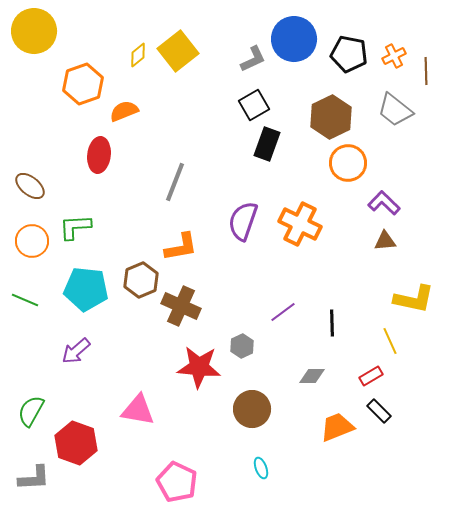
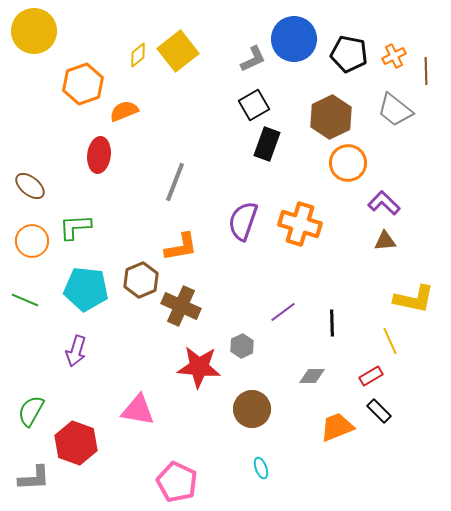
orange cross at (300, 224): rotated 9 degrees counterclockwise
purple arrow at (76, 351): rotated 32 degrees counterclockwise
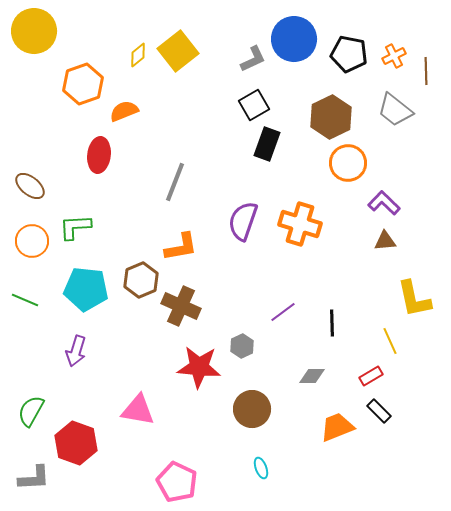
yellow L-shape at (414, 299): rotated 66 degrees clockwise
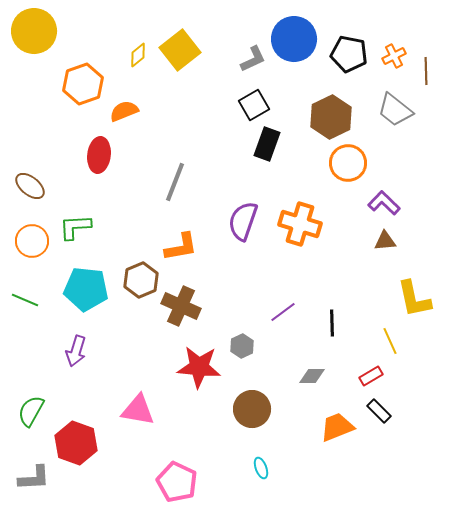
yellow square at (178, 51): moved 2 px right, 1 px up
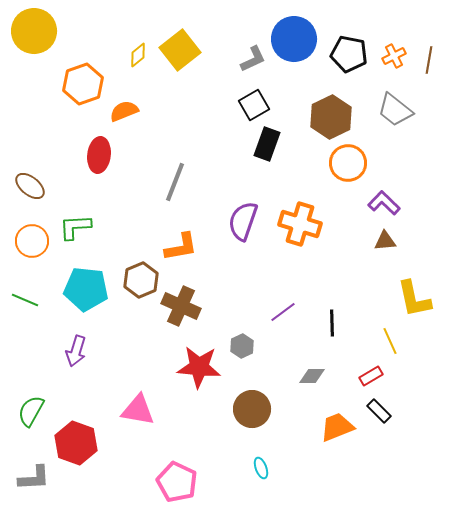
brown line at (426, 71): moved 3 px right, 11 px up; rotated 12 degrees clockwise
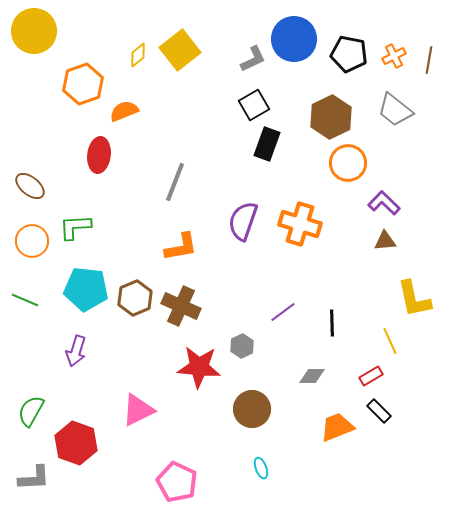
brown hexagon at (141, 280): moved 6 px left, 18 px down
pink triangle at (138, 410): rotated 36 degrees counterclockwise
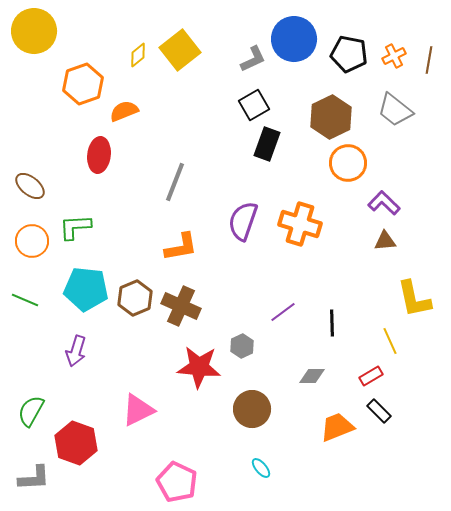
cyan ellipse at (261, 468): rotated 20 degrees counterclockwise
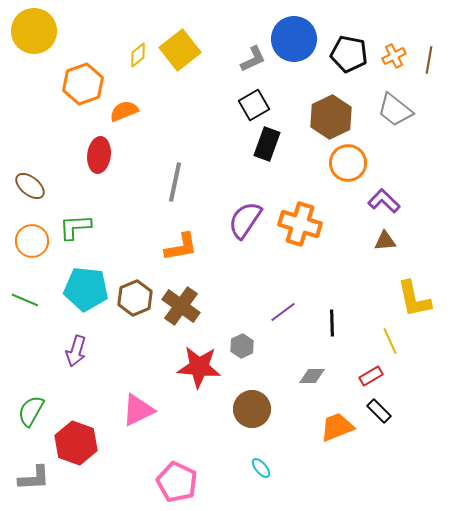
gray line at (175, 182): rotated 9 degrees counterclockwise
purple L-shape at (384, 203): moved 2 px up
purple semicircle at (243, 221): moved 2 px right, 1 px up; rotated 15 degrees clockwise
brown cross at (181, 306): rotated 12 degrees clockwise
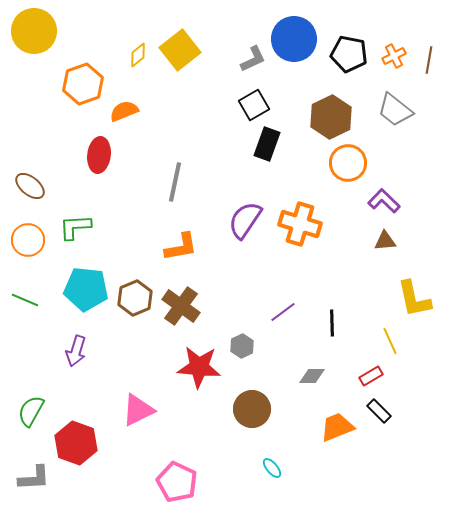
orange circle at (32, 241): moved 4 px left, 1 px up
cyan ellipse at (261, 468): moved 11 px right
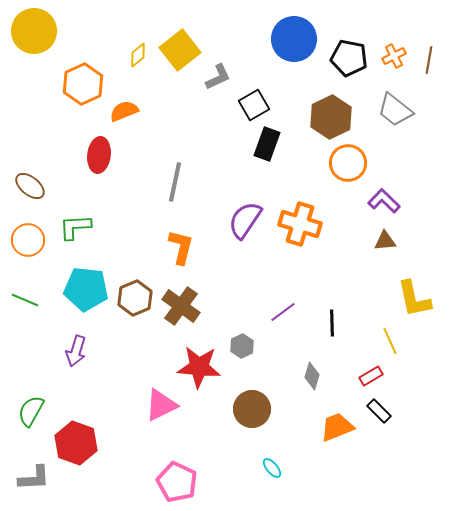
black pentagon at (349, 54): moved 4 px down
gray L-shape at (253, 59): moved 35 px left, 18 px down
orange hexagon at (83, 84): rotated 6 degrees counterclockwise
orange L-shape at (181, 247): rotated 66 degrees counterclockwise
gray diamond at (312, 376): rotated 72 degrees counterclockwise
pink triangle at (138, 410): moved 23 px right, 5 px up
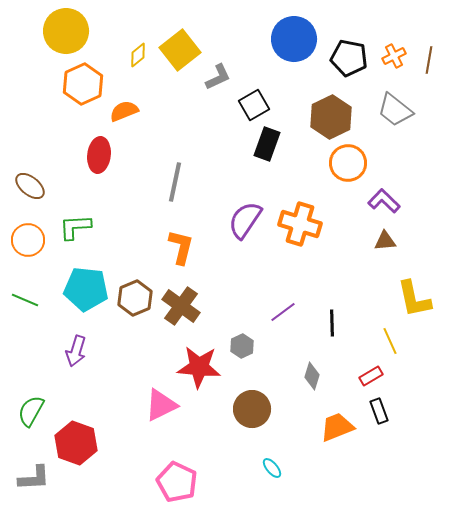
yellow circle at (34, 31): moved 32 px right
black rectangle at (379, 411): rotated 25 degrees clockwise
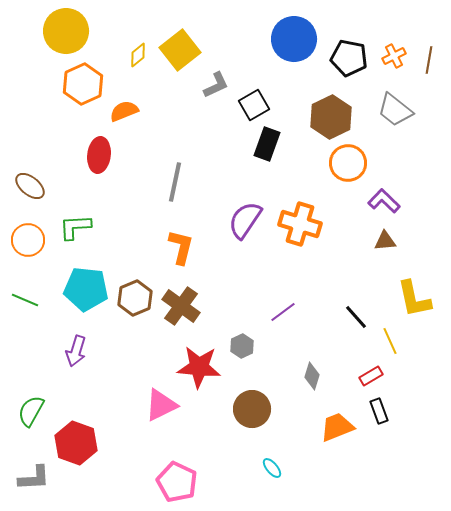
gray L-shape at (218, 77): moved 2 px left, 8 px down
black line at (332, 323): moved 24 px right, 6 px up; rotated 40 degrees counterclockwise
